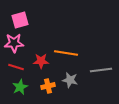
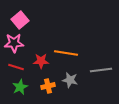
pink square: rotated 24 degrees counterclockwise
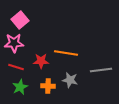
orange cross: rotated 16 degrees clockwise
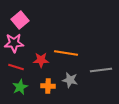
red star: moved 1 px up
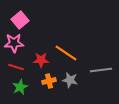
orange line: rotated 25 degrees clockwise
orange cross: moved 1 px right, 5 px up; rotated 16 degrees counterclockwise
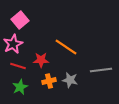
pink star: moved 1 px left, 1 px down; rotated 24 degrees counterclockwise
orange line: moved 6 px up
red line: moved 2 px right, 1 px up
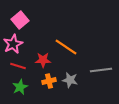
red star: moved 2 px right
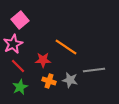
red line: rotated 28 degrees clockwise
gray line: moved 7 px left
orange cross: rotated 32 degrees clockwise
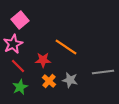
gray line: moved 9 px right, 2 px down
orange cross: rotated 24 degrees clockwise
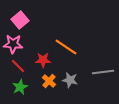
pink star: rotated 30 degrees clockwise
